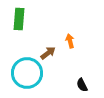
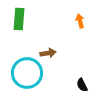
orange arrow: moved 10 px right, 20 px up
brown arrow: rotated 28 degrees clockwise
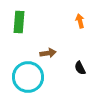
green rectangle: moved 3 px down
cyan circle: moved 1 px right, 4 px down
black semicircle: moved 2 px left, 17 px up
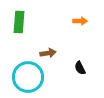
orange arrow: rotated 104 degrees clockwise
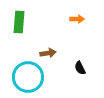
orange arrow: moved 3 px left, 2 px up
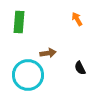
orange arrow: rotated 120 degrees counterclockwise
cyan circle: moved 2 px up
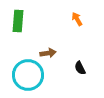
green rectangle: moved 1 px left, 1 px up
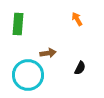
green rectangle: moved 3 px down
black semicircle: rotated 128 degrees counterclockwise
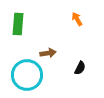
cyan circle: moved 1 px left
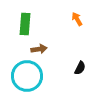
green rectangle: moved 7 px right
brown arrow: moved 9 px left, 4 px up
cyan circle: moved 1 px down
